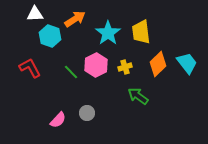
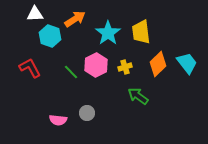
pink semicircle: rotated 54 degrees clockwise
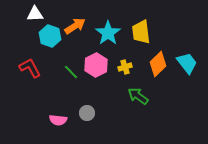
orange arrow: moved 7 px down
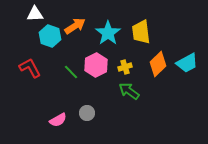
cyan trapezoid: rotated 100 degrees clockwise
green arrow: moved 9 px left, 5 px up
pink semicircle: rotated 36 degrees counterclockwise
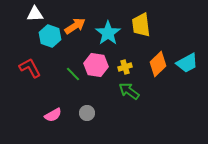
yellow trapezoid: moved 7 px up
pink hexagon: rotated 25 degrees counterclockwise
green line: moved 2 px right, 2 px down
pink semicircle: moved 5 px left, 5 px up
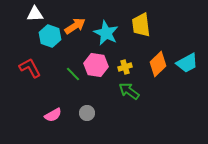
cyan star: moved 2 px left; rotated 10 degrees counterclockwise
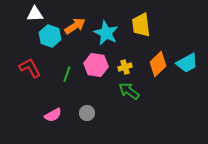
green line: moved 6 px left; rotated 63 degrees clockwise
